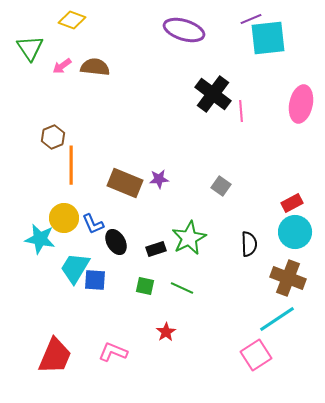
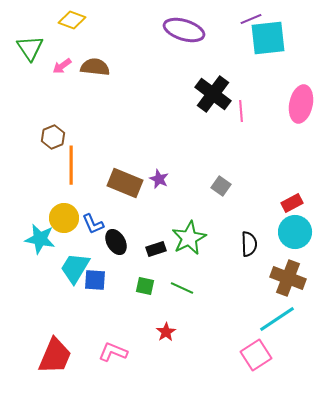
purple star: rotated 30 degrees clockwise
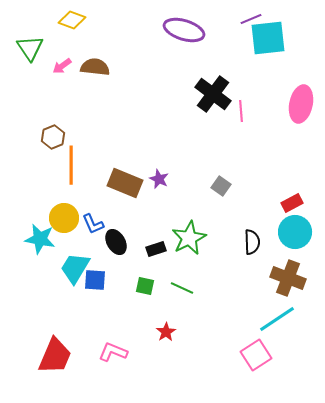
black semicircle: moved 3 px right, 2 px up
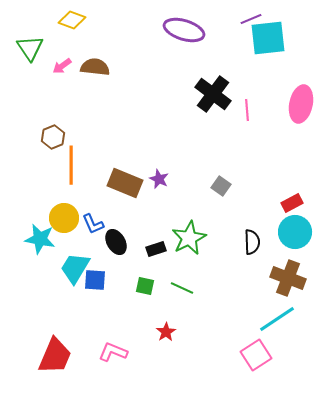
pink line: moved 6 px right, 1 px up
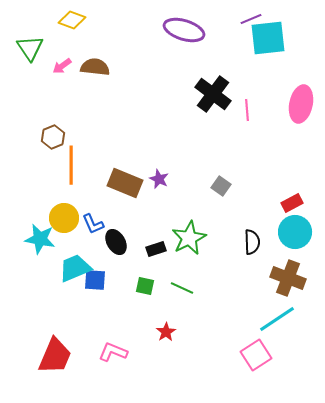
cyan trapezoid: rotated 36 degrees clockwise
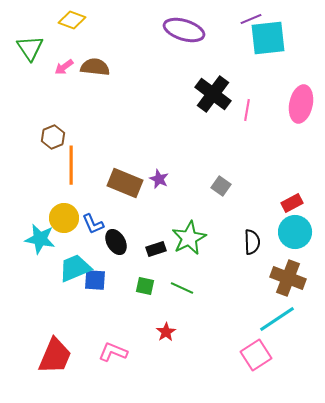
pink arrow: moved 2 px right, 1 px down
pink line: rotated 15 degrees clockwise
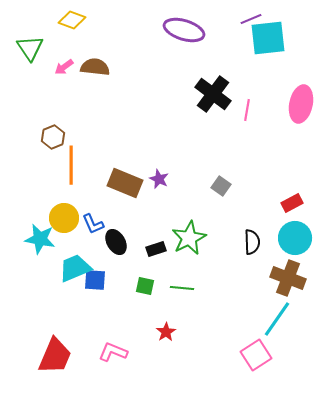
cyan circle: moved 6 px down
green line: rotated 20 degrees counterclockwise
cyan line: rotated 21 degrees counterclockwise
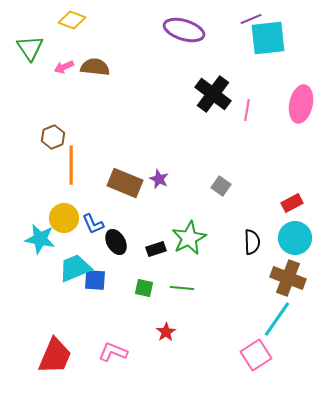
pink arrow: rotated 12 degrees clockwise
green square: moved 1 px left, 2 px down
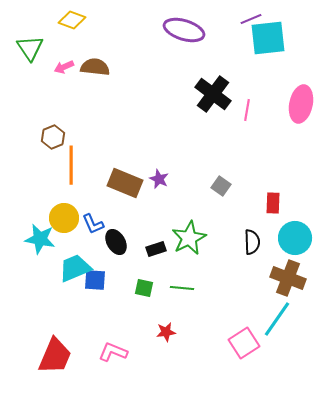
red rectangle: moved 19 px left; rotated 60 degrees counterclockwise
red star: rotated 24 degrees clockwise
pink square: moved 12 px left, 12 px up
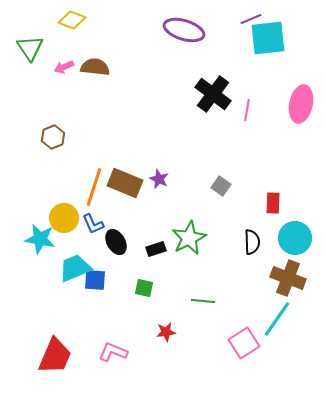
orange line: moved 23 px right, 22 px down; rotated 18 degrees clockwise
green line: moved 21 px right, 13 px down
